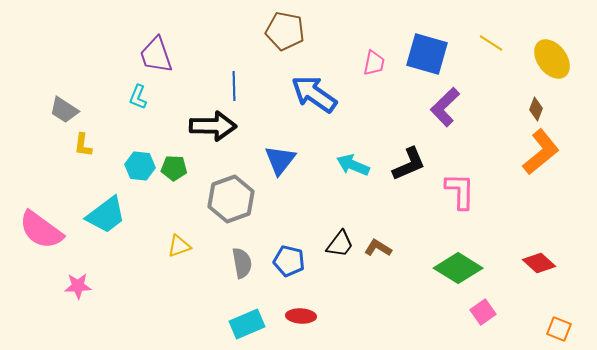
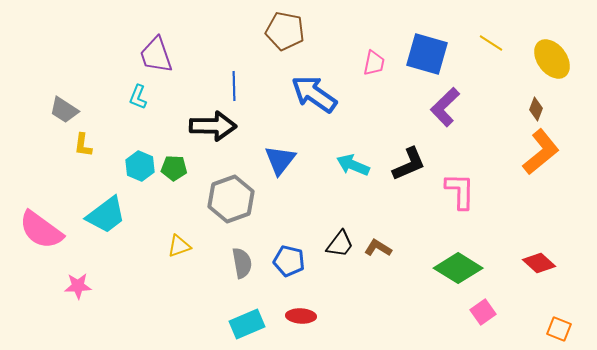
cyan hexagon: rotated 16 degrees clockwise
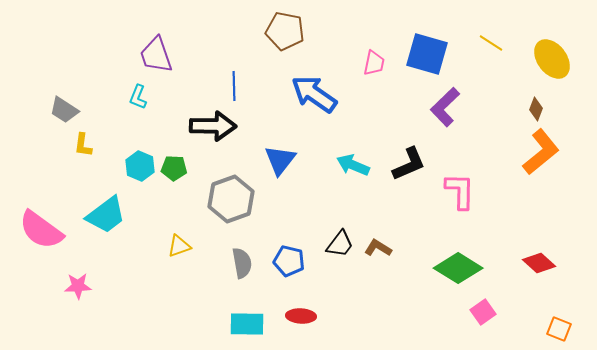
cyan rectangle: rotated 24 degrees clockwise
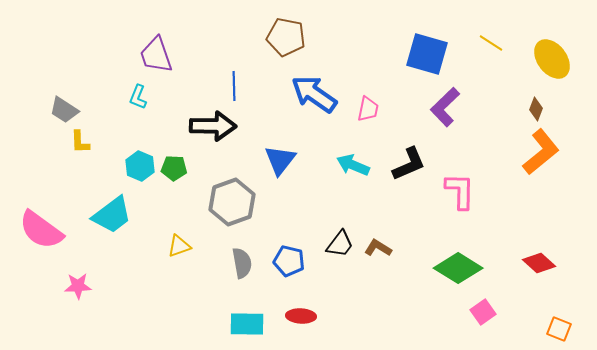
brown pentagon: moved 1 px right, 6 px down
pink trapezoid: moved 6 px left, 46 px down
yellow L-shape: moved 3 px left, 3 px up; rotated 10 degrees counterclockwise
gray hexagon: moved 1 px right, 3 px down
cyan trapezoid: moved 6 px right
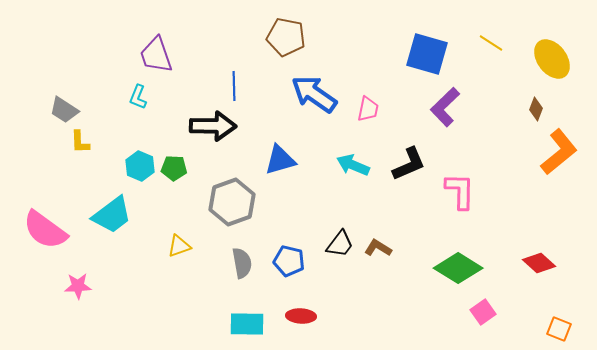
orange L-shape: moved 18 px right
blue triangle: rotated 36 degrees clockwise
pink semicircle: moved 4 px right
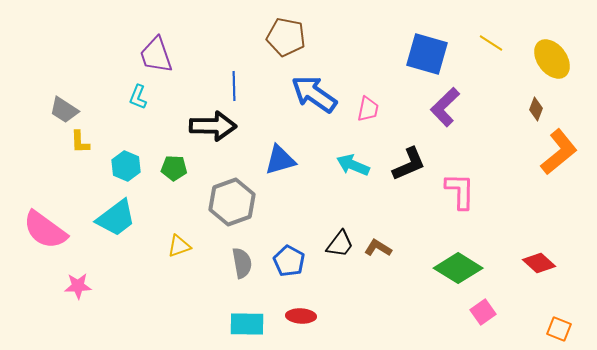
cyan hexagon: moved 14 px left
cyan trapezoid: moved 4 px right, 3 px down
blue pentagon: rotated 16 degrees clockwise
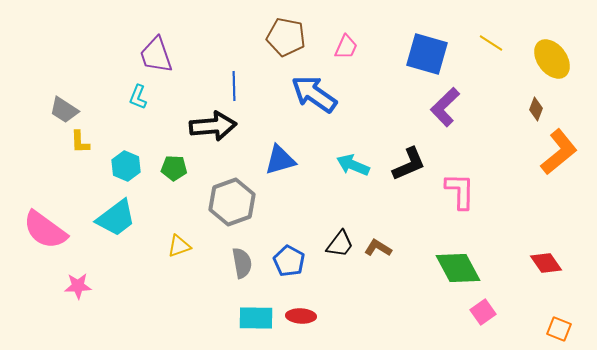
pink trapezoid: moved 22 px left, 62 px up; rotated 12 degrees clockwise
black arrow: rotated 6 degrees counterclockwise
red diamond: moved 7 px right; rotated 12 degrees clockwise
green diamond: rotated 30 degrees clockwise
cyan rectangle: moved 9 px right, 6 px up
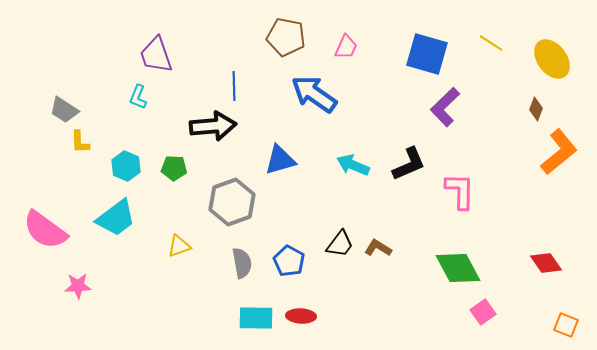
orange square: moved 7 px right, 4 px up
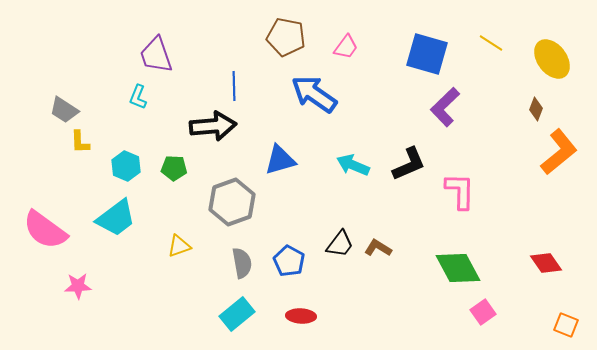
pink trapezoid: rotated 12 degrees clockwise
cyan rectangle: moved 19 px left, 4 px up; rotated 40 degrees counterclockwise
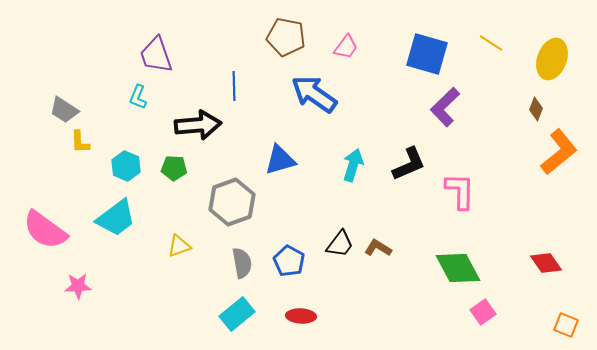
yellow ellipse: rotated 57 degrees clockwise
black arrow: moved 15 px left, 1 px up
cyan arrow: rotated 84 degrees clockwise
